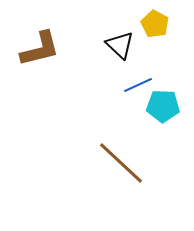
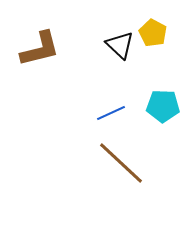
yellow pentagon: moved 2 px left, 9 px down
blue line: moved 27 px left, 28 px down
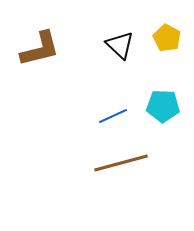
yellow pentagon: moved 14 px right, 5 px down
blue line: moved 2 px right, 3 px down
brown line: rotated 58 degrees counterclockwise
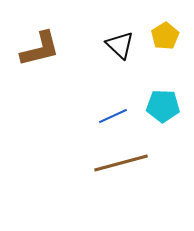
yellow pentagon: moved 2 px left, 2 px up; rotated 12 degrees clockwise
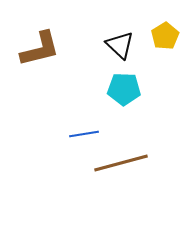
cyan pentagon: moved 39 px left, 17 px up
blue line: moved 29 px left, 18 px down; rotated 16 degrees clockwise
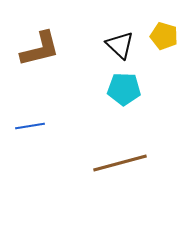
yellow pentagon: moved 1 px left; rotated 24 degrees counterclockwise
blue line: moved 54 px left, 8 px up
brown line: moved 1 px left
